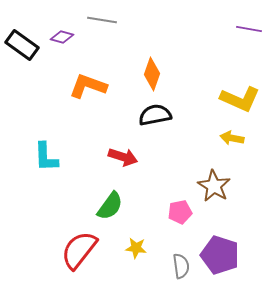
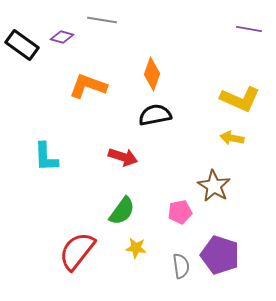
green semicircle: moved 12 px right, 5 px down
red semicircle: moved 2 px left, 1 px down
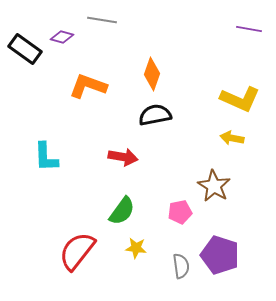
black rectangle: moved 3 px right, 4 px down
red arrow: rotated 8 degrees counterclockwise
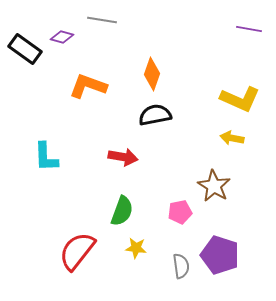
green semicircle: rotated 16 degrees counterclockwise
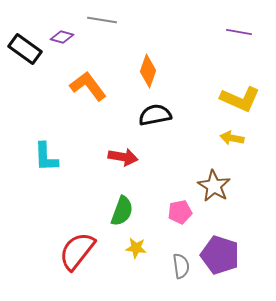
purple line: moved 10 px left, 3 px down
orange diamond: moved 4 px left, 3 px up
orange L-shape: rotated 33 degrees clockwise
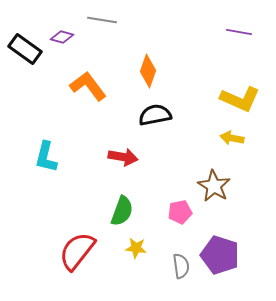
cyan L-shape: rotated 16 degrees clockwise
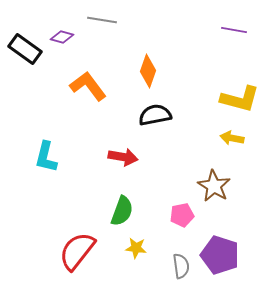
purple line: moved 5 px left, 2 px up
yellow L-shape: rotated 9 degrees counterclockwise
pink pentagon: moved 2 px right, 3 px down
